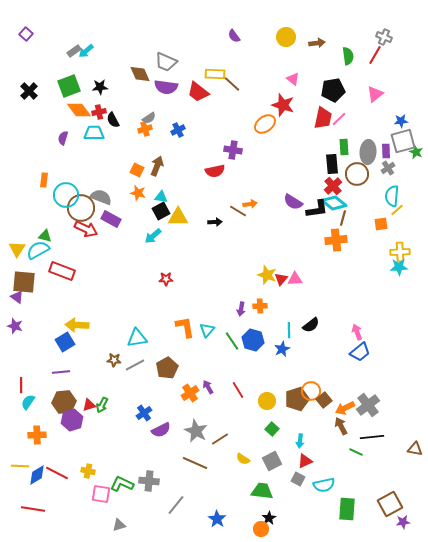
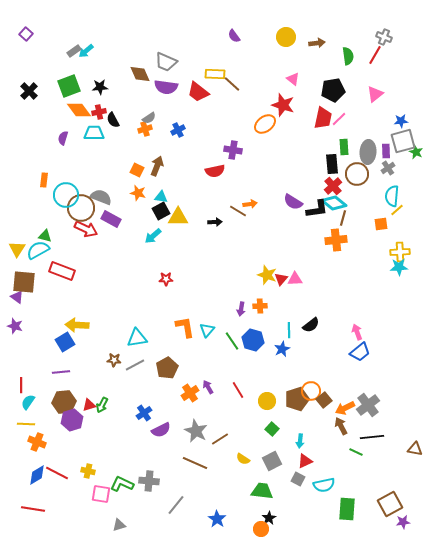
orange cross at (37, 435): moved 7 px down; rotated 24 degrees clockwise
yellow line at (20, 466): moved 6 px right, 42 px up
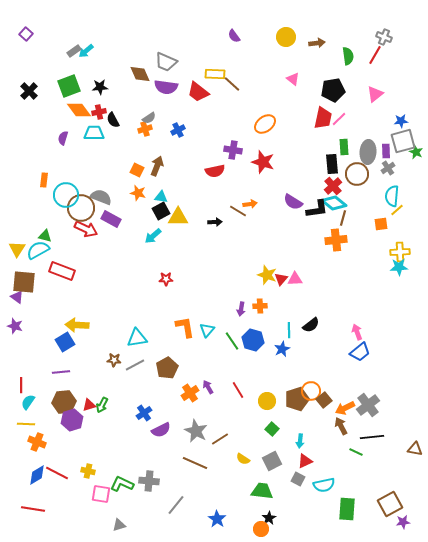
red star at (283, 105): moved 20 px left, 57 px down
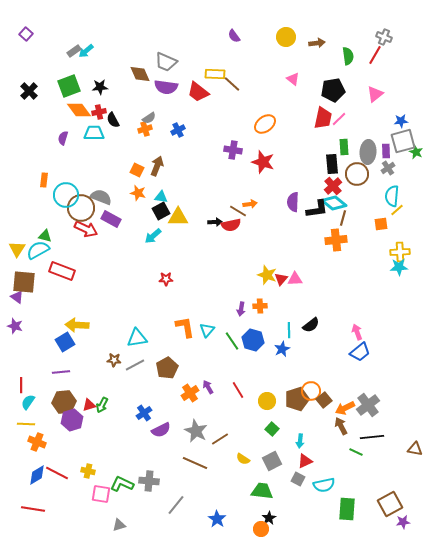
red semicircle at (215, 171): moved 16 px right, 54 px down
purple semicircle at (293, 202): rotated 60 degrees clockwise
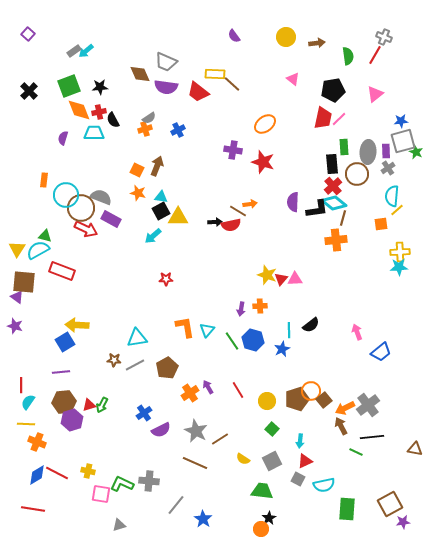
purple square at (26, 34): moved 2 px right
orange diamond at (79, 110): rotated 15 degrees clockwise
blue trapezoid at (360, 352): moved 21 px right
blue star at (217, 519): moved 14 px left
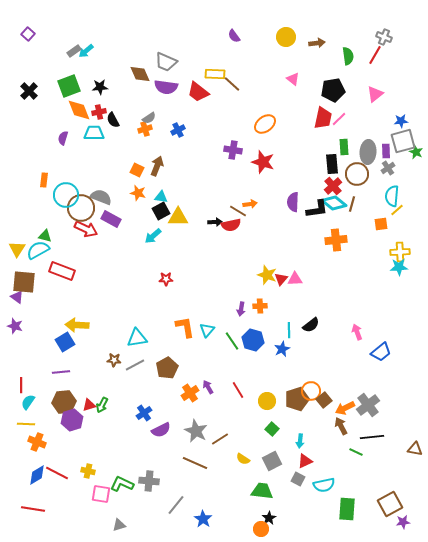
brown line at (343, 218): moved 9 px right, 14 px up
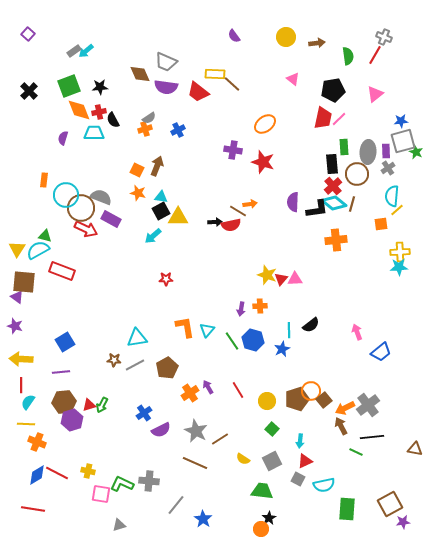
yellow arrow at (77, 325): moved 56 px left, 34 px down
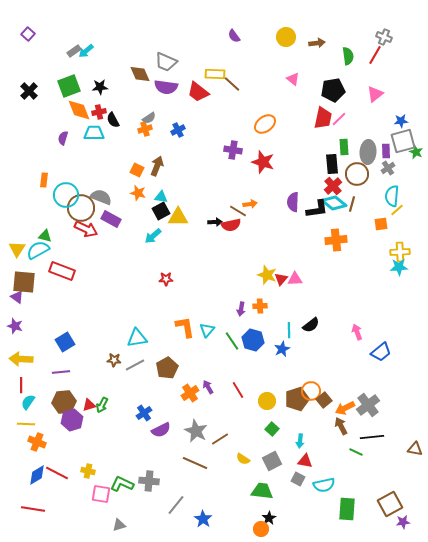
red triangle at (305, 461): rotated 35 degrees clockwise
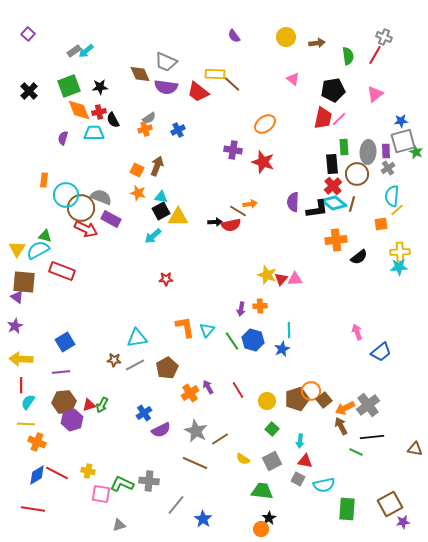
black semicircle at (311, 325): moved 48 px right, 68 px up
purple star at (15, 326): rotated 28 degrees clockwise
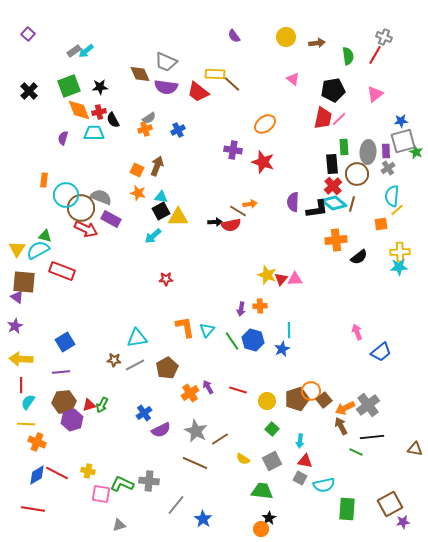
red line at (238, 390): rotated 42 degrees counterclockwise
gray square at (298, 479): moved 2 px right, 1 px up
